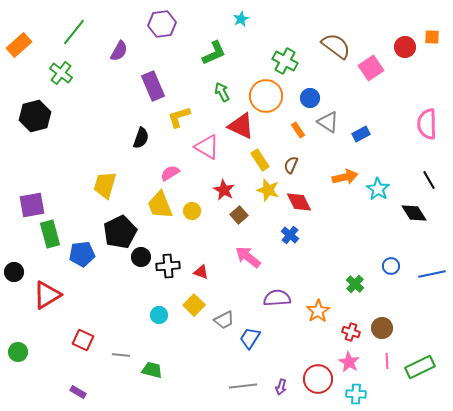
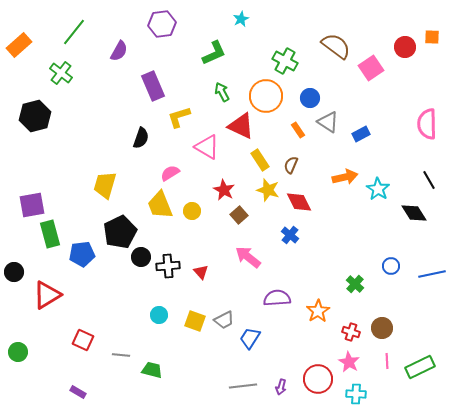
red triangle at (201, 272): rotated 28 degrees clockwise
yellow square at (194, 305): moved 1 px right, 16 px down; rotated 25 degrees counterclockwise
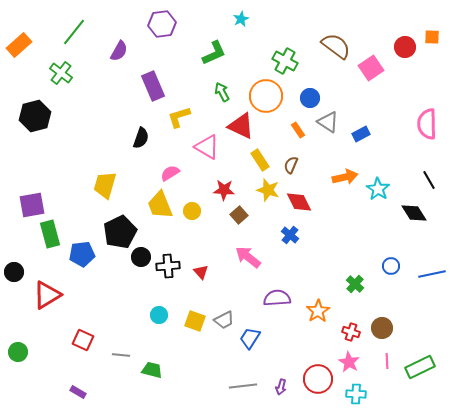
red star at (224, 190): rotated 25 degrees counterclockwise
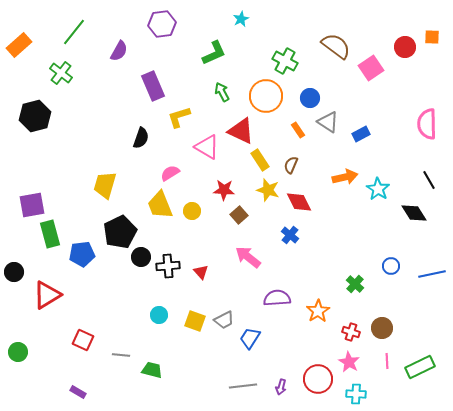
red triangle at (241, 126): moved 5 px down
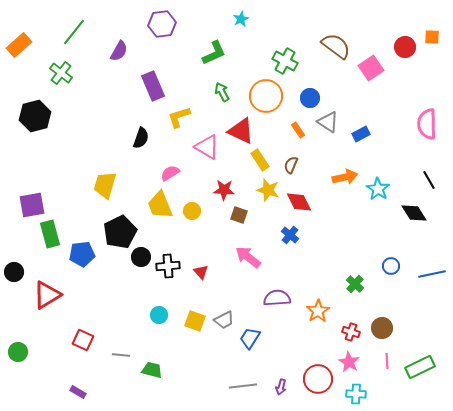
brown square at (239, 215): rotated 30 degrees counterclockwise
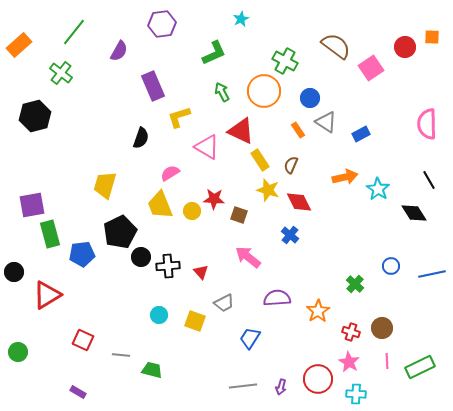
orange circle at (266, 96): moved 2 px left, 5 px up
gray triangle at (328, 122): moved 2 px left
red star at (224, 190): moved 10 px left, 9 px down
gray trapezoid at (224, 320): moved 17 px up
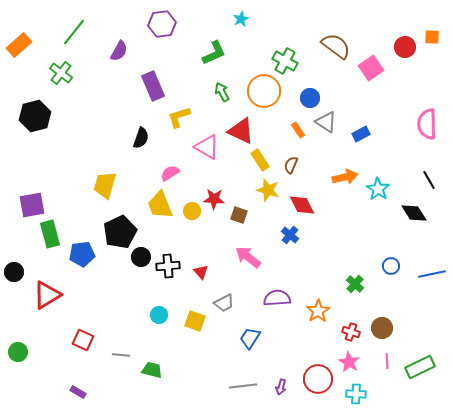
red diamond at (299, 202): moved 3 px right, 3 px down
